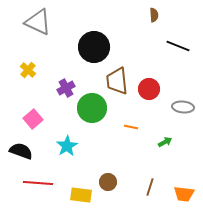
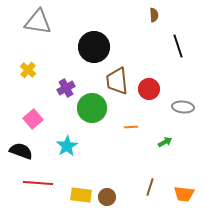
gray triangle: rotated 16 degrees counterclockwise
black line: rotated 50 degrees clockwise
orange line: rotated 16 degrees counterclockwise
brown circle: moved 1 px left, 15 px down
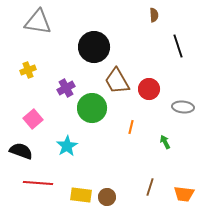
yellow cross: rotated 28 degrees clockwise
brown trapezoid: rotated 24 degrees counterclockwise
orange line: rotated 72 degrees counterclockwise
green arrow: rotated 88 degrees counterclockwise
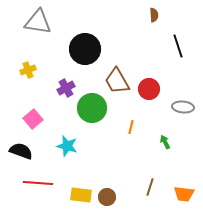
black circle: moved 9 px left, 2 px down
cyan star: rotated 25 degrees counterclockwise
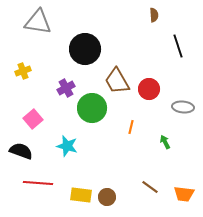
yellow cross: moved 5 px left, 1 px down
brown line: rotated 72 degrees counterclockwise
